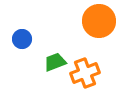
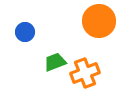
blue circle: moved 3 px right, 7 px up
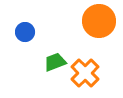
orange cross: rotated 24 degrees counterclockwise
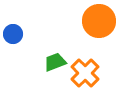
blue circle: moved 12 px left, 2 px down
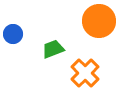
green trapezoid: moved 2 px left, 13 px up
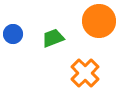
green trapezoid: moved 11 px up
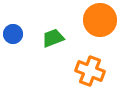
orange circle: moved 1 px right, 1 px up
orange cross: moved 5 px right, 2 px up; rotated 24 degrees counterclockwise
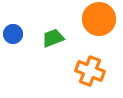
orange circle: moved 1 px left, 1 px up
